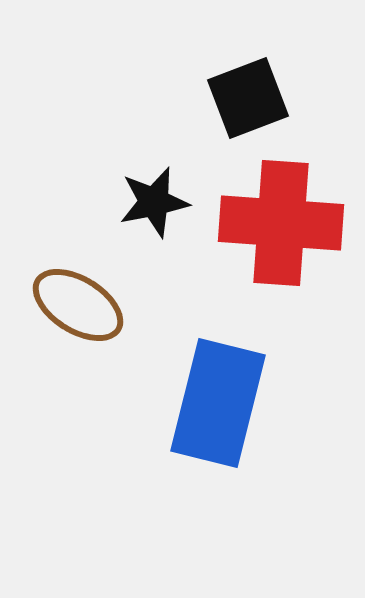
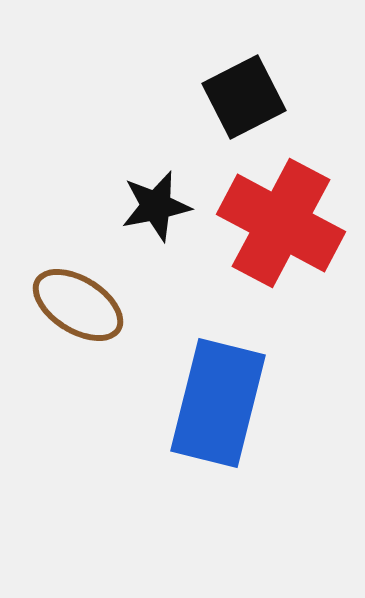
black square: moved 4 px left, 1 px up; rotated 6 degrees counterclockwise
black star: moved 2 px right, 4 px down
red cross: rotated 24 degrees clockwise
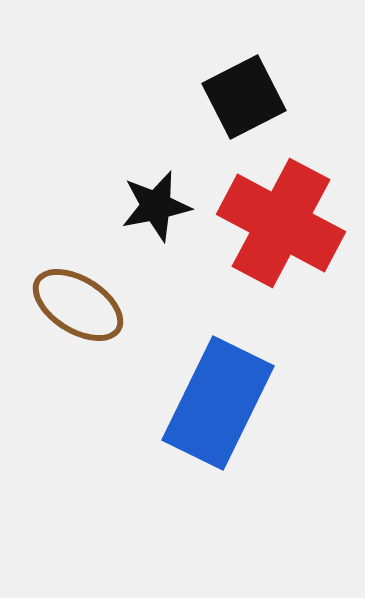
blue rectangle: rotated 12 degrees clockwise
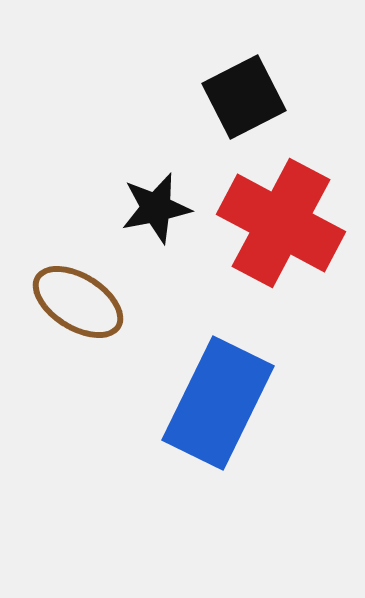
black star: moved 2 px down
brown ellipse: moved 3 px up
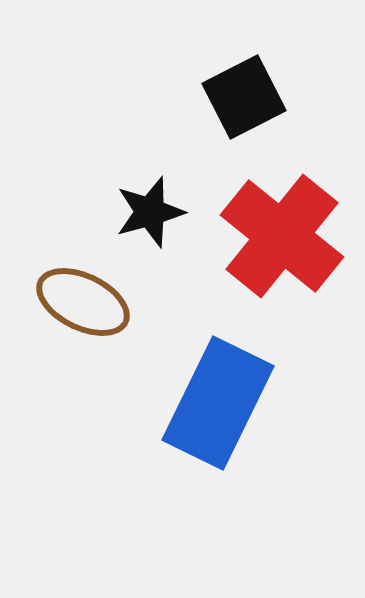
black star: moved 6 px left, 4 px down; rotated 4 degrees counterclockwise
red cross: moved 1 px right, 13 px down; rotated 11 degrees clockwise
brown ellipse: moved 5 px right; rotated 6 degrees counterclockwise
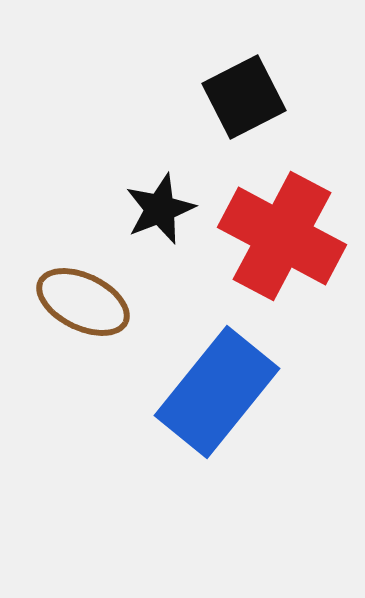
black star: moved 10 px right, 3 px up; rotated 6 degrees counterclockwise
red cross: rotated 11 degrees counterclockwise
blue rectangle: moved 1 px left, 11 px up; rotated 13 degrees clockwise
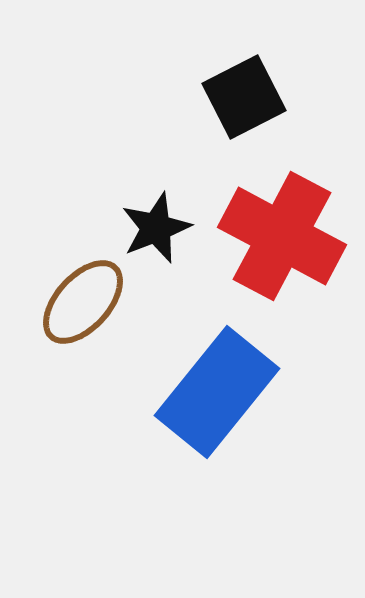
black star: moved 4 px left, 19 px down
brown ellipse: rotated 74 degrees counterclockwise
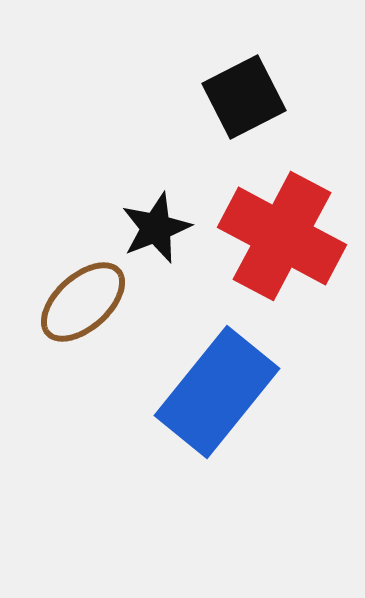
brown ellipse: rotated 6 degrees clockwise
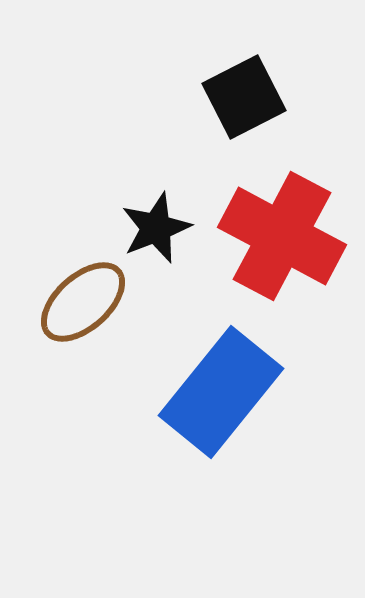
blue rectangle: moved 4 px right
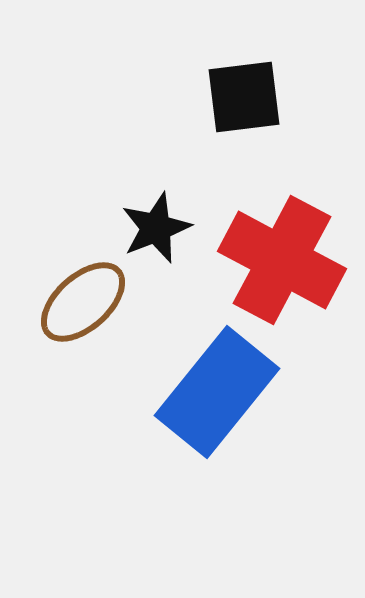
black square: rotated 20 degrees clockwise
red cross: moved 24 px down
blue rectangle: moved 4 px left
